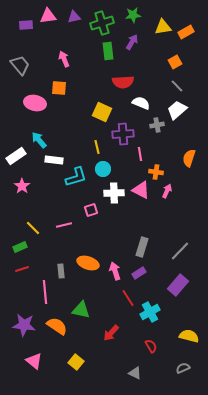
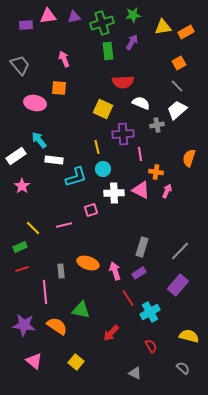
orange square at (175, 62): moved 4 px right, 1 px down
yellow square at (102, 112): moved 1 px right, 3 px up
gray semicircle at (183, 368): rotated 64 degrees clockwise
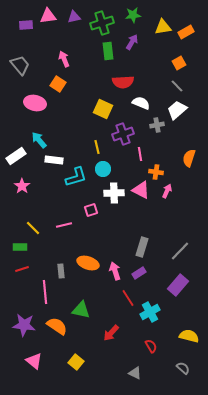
orange square at (59, 88): moved 1 px left, 4 px up; rotated 28 degrees clockwise
purple cross at (123, 134): rotated 15 degrees counterclockwise
green rectangle at (20, 247): rotated 24 degrees clockwise
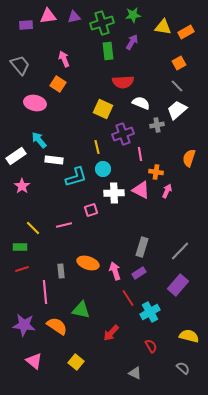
yellow triangle at (163, 27): rotated 18 degrees clockwise
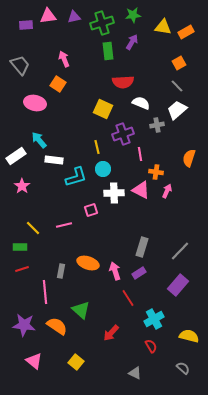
gray rectangle at (61, 271): rotated 16 degrees clockwise
green triangle at (81, 310): rotated 30 degrees clockwise
cyan cross at (150, 312): moved 4 px right, 7 px down
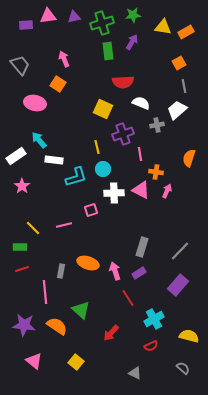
gray line at (177, 86): moved 7 px right; rotated 32 degrees clockwise
red semicircle at (151, 346): rotated 96 degrees clockwise
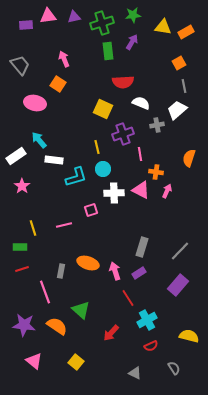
yellow line at (33, 228): rotated 28 degrees clockwise
pink line at (45, 292): rotated 15 degrees counterclockwise
cyan cross at (154, 319): moved 7 px left, 1 px down
gray semicircle at (183, 368): moved 9 px left; rotated 16 degrees clockwise
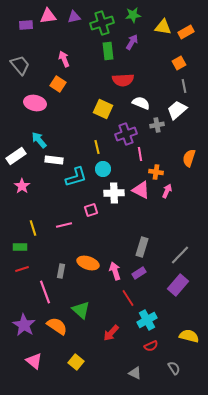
red semicircle at (123, 82): moved 2 px up
purple cross at (123, 134): moved 3 px right
gray line at (180, 251): moved 4 px down
purple star at (24, 325): rotated 25 degrees clockwise
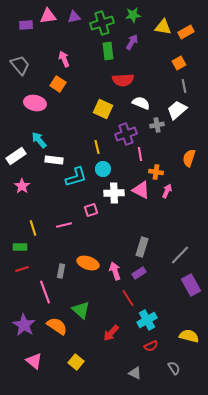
purple rectangle at (178, 285): moved 13 px right; rotated 70 degrees counterclockwise
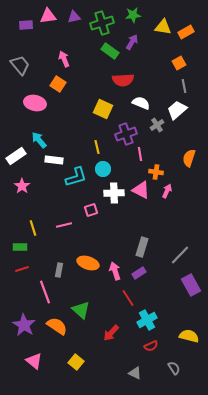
green rectangle at (108, 51): moved 2 px right; rotated 48 degrees counterclockwise
gray cross at (157, 125): rotated 24 degrees counterclockwise
gray rectangle at (61, 271): moved 2 px left, 1 px up
